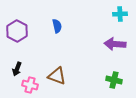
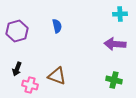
purple hexagon: rotated 15 degrees clockwise
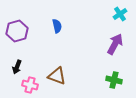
cyan cross: rotated 32 degrees counterclockwise
purple arrow: rotated 115 degrees clockwise
black arrow: moved 2 px up
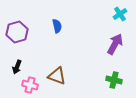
purple hexagon: moved 1 px down
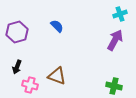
cyan cross: rotated 16 degrees clockwise
blue semicircle: rotated 32 degrees counterclockwise
purple arrow: moved 4 px up
green cross: moved 6 px down
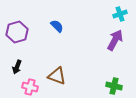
pink cross: moved 2 px down
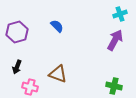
brown triangle: moved 1 px right, 2 px up
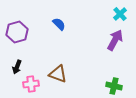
cyan cross: rotated 24 degrees counterclockwise
blue semicircle: moved 2 px right, 2 px up
pink cross: moved 1 px right, 3 px up; rotated 21 degrees counterclockwise
